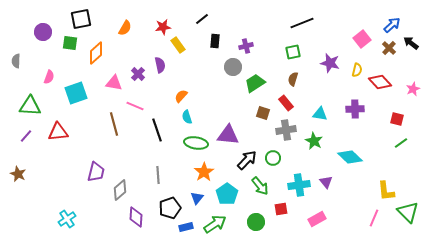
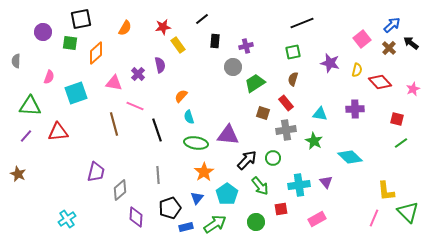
cyan semicircle at (187, 117): moved 2 px right
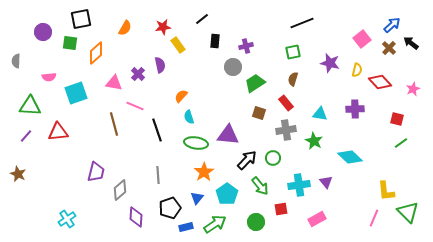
pink semicircle at (49, 77): rotated 64 degrees clockwise
brown square at (263, 113): moved 4 px left
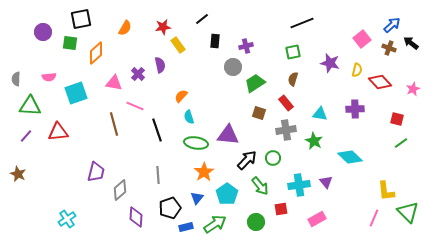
brown cross at (389, 48): rotated 24 degrees counterclockwise
gray semicircle at (16, 61): moved 18 px down
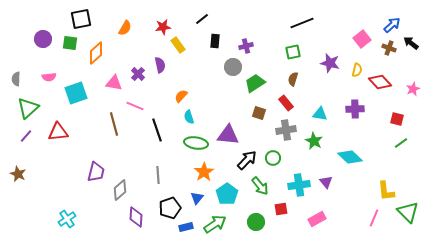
purple circle at (43, 32): moved 7 px down
green triangle at (30, 106): moved 2 px left, 2 px down; rotated 45 degrees counterclockwise
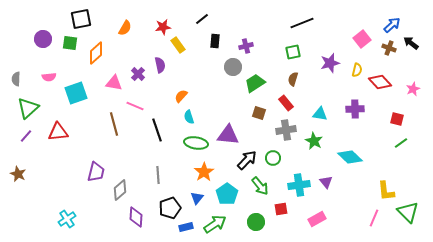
purple star at (330, 63): rotated 30 degrees counterclockwise
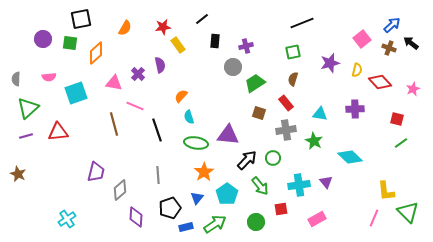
purple line at (26, 136): rotated 32 degrees clockwise
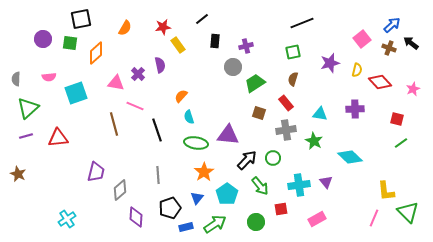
pink triangle at (114, 83): moved 2 px right
red triangle at (58, 132): moved 6 px down
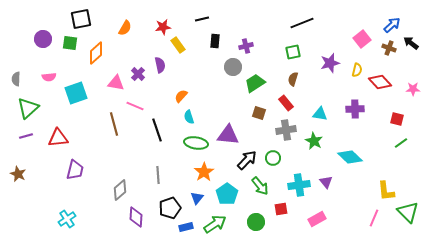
black line at (202, 19): rotated 24 degrees clockwise
pink star at (413, 89): rotated 24 degrees clockwise
purple trapezoid at (96, 172): moved 21 px left, 2 px up
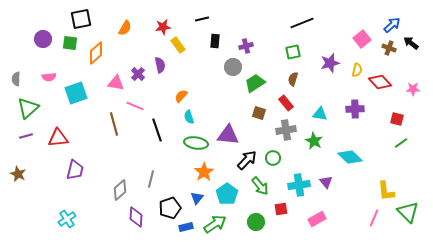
gray line at (158, 175): moved 7 px left, 4 px down; rotated 18 degrees clockwise
